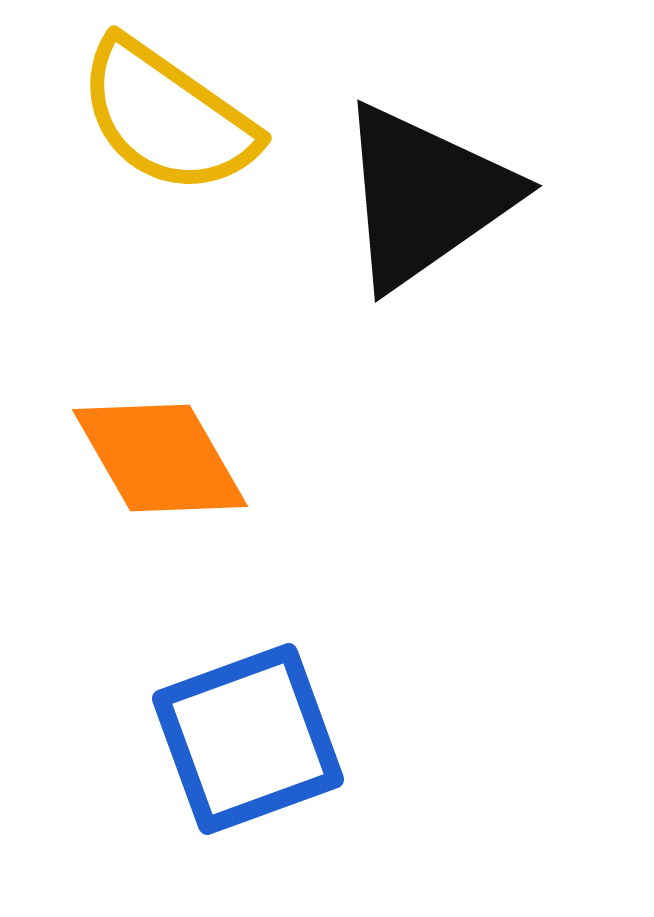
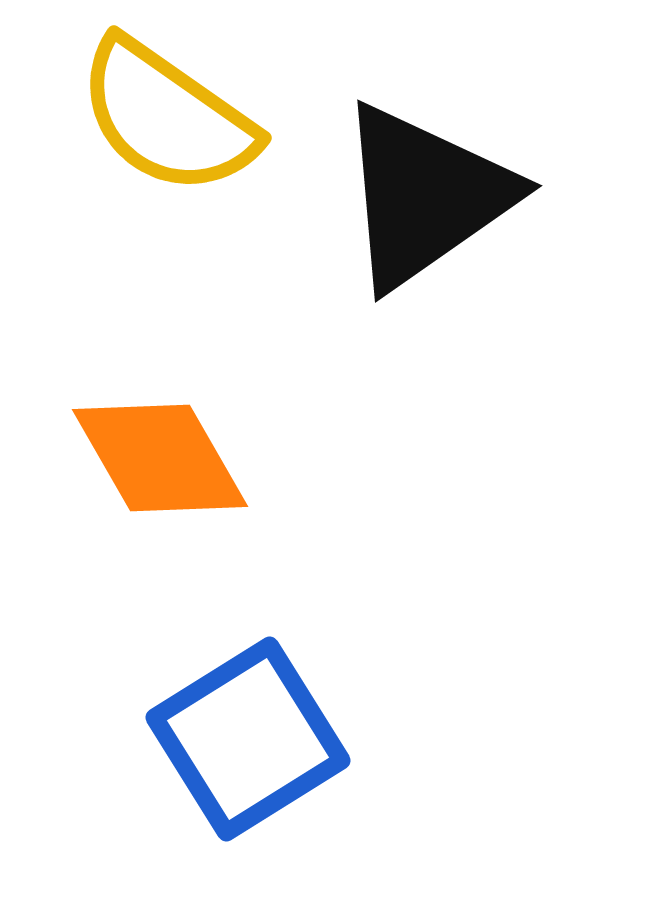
blue square: rotated 12 degrees counterclockwise
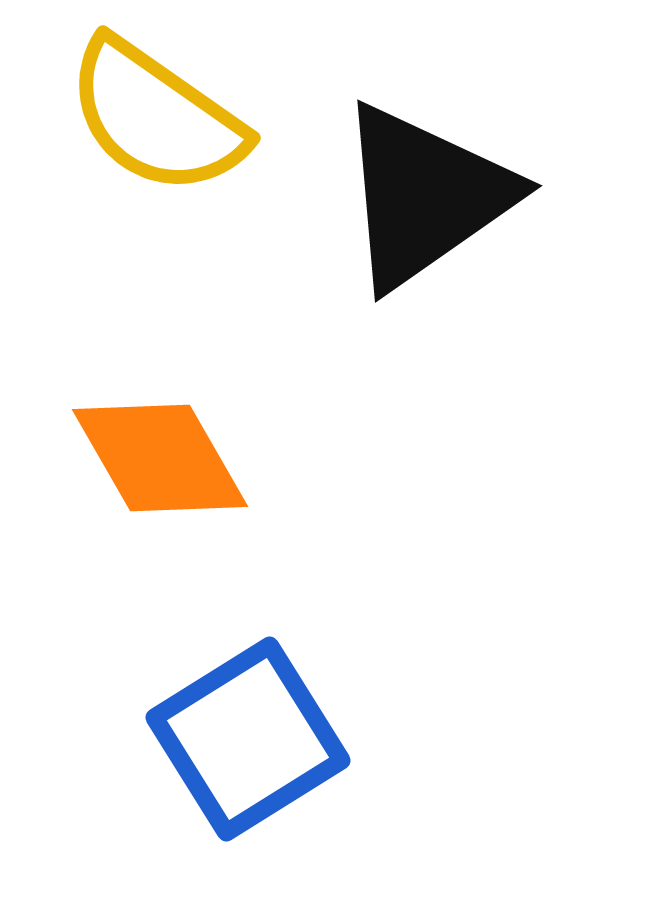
yellow semicircle: moved 11 px left
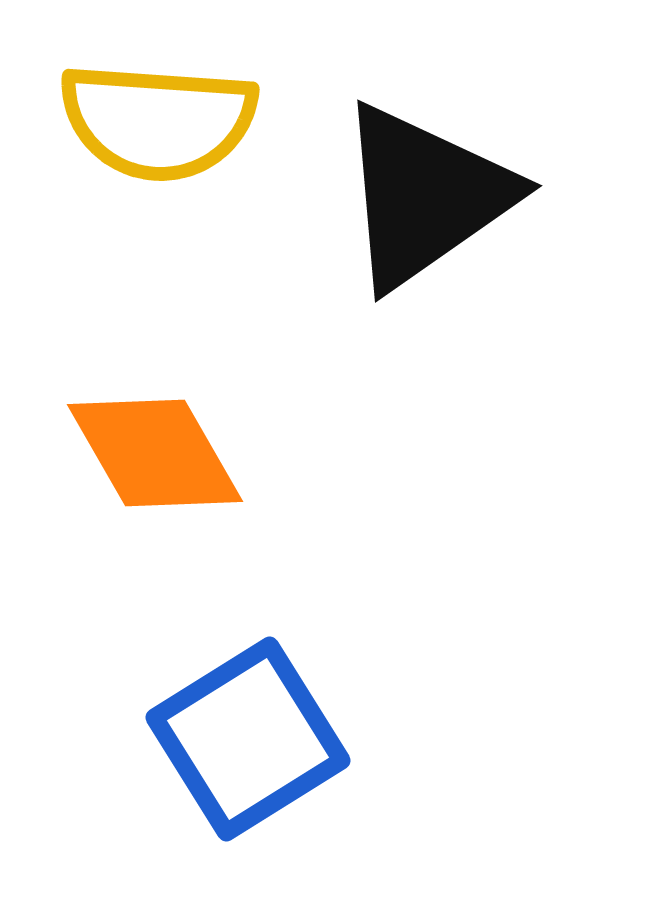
yellow semicircle: moved 2 px right, 4 px down; rotated 31 degrees counterclockwise
orange diamond: moved 5 px left, 5 px up
